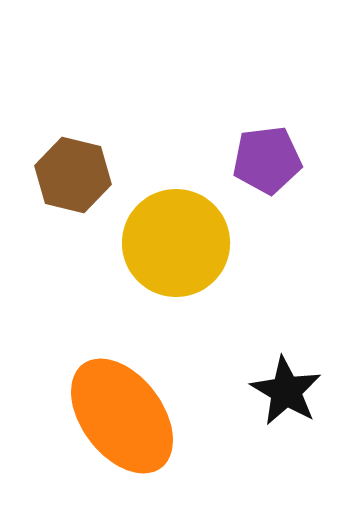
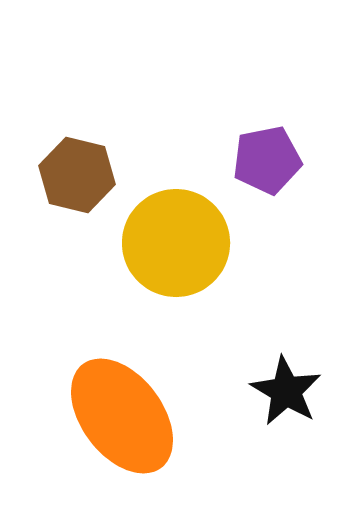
purple pentagon: rotated 4 degrees counterclockwise
brown hexagon: moved 4 px right
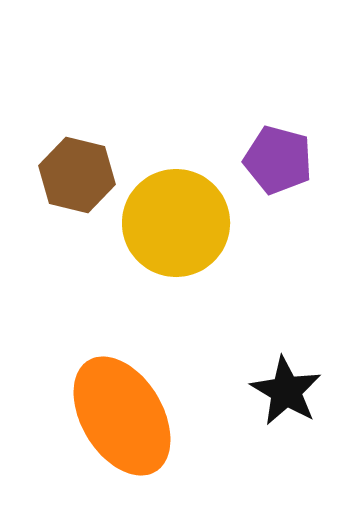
purple pentagon: moved 11 px right; rotated 26 degrees clockwise
yellow circle: moved 20 px up
orange ellipse: rotated 6 degrees clockwise
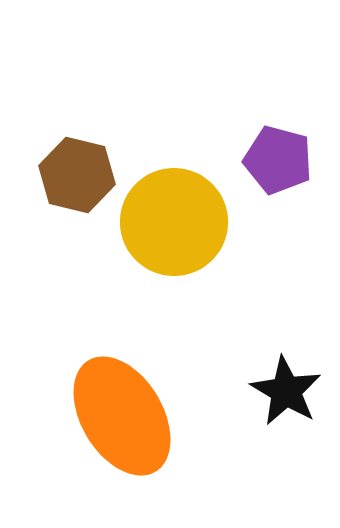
yellow circle: moved 2 px left, 1 px up
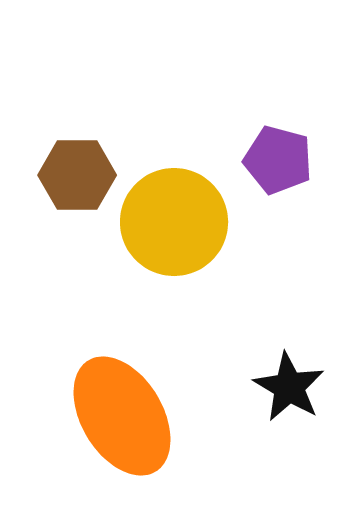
brown hexagon: rotated 14 degrees counterclockwise
black star: moved 3 px right, 4 px up
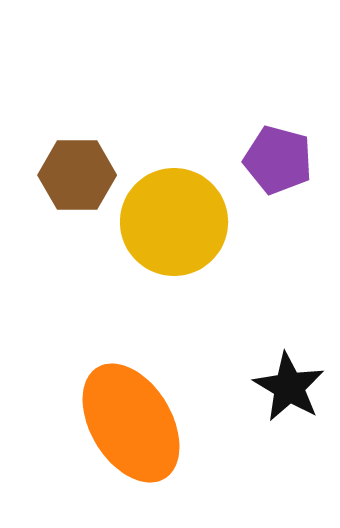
orange ellipse: moved 9 px right, 7 px down
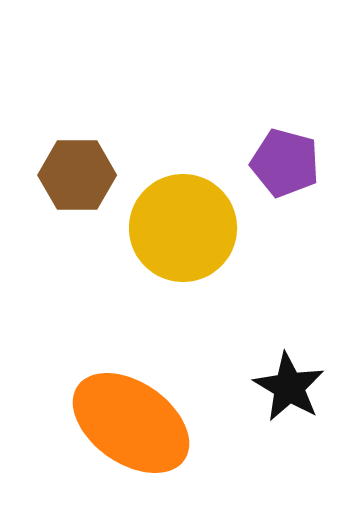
purple pentagon: moved 7 px right, 3 px down
yellow circle: moved 9 px right, 6 px down
orange ellipse: rotated 24 degrees counterclockwise
